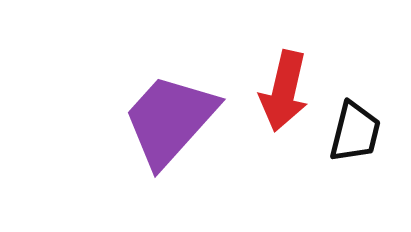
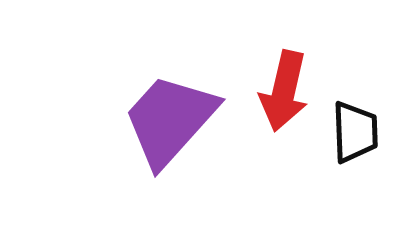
black trapezoid: rotated 16 degrees counterclockwise
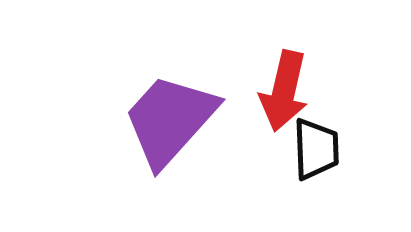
black trapezoid: moved 39 px left, 17 px down
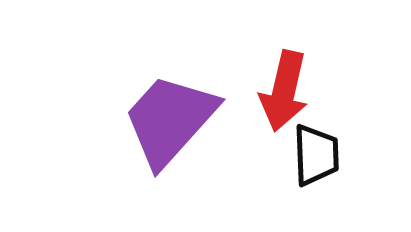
black trapezoid: moved 6 px down
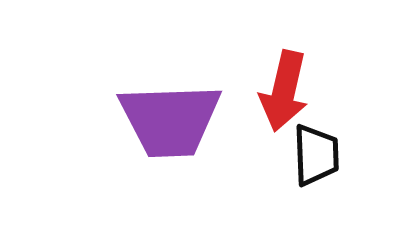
purple trapezoid: rotated 134 degrees counterclockwise
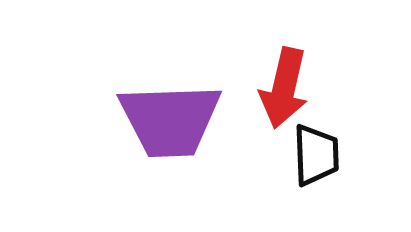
red arrow: moved 3 px up
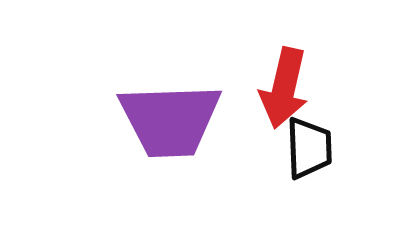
black trapezoid: moved 7 px left, 7 px up
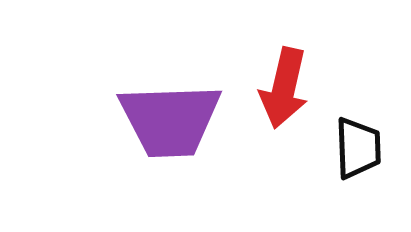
black trapezoid: moved 49 px right
